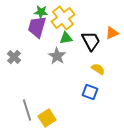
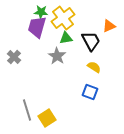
orange triangle: moved 3 px left, 7 px up
yellow semicircle: moved 4 px left, 2 px up
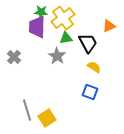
purple trapezoid: rotated 15 degrees counterclockwise
black trapezoid: moved 3 px left, 2 px down
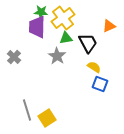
blue square: moved 10 px right, 8 px up
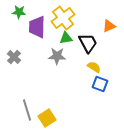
green star: moved 22 px left
gray star: rotated 30 degrees counterclockwise
